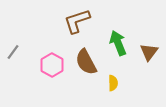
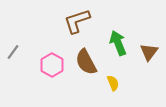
yellow semicircle: rotated 21 degrees counterclockwise
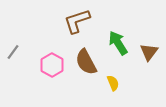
green arrow: rotated 10 degrees counterclockwise
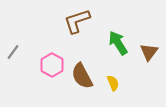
brown semicircle: moved 4 px left, 14 px down
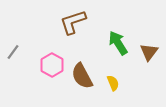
brown L-shape: moved 4 px left, 1 px down
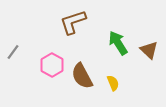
brown triangle: moved 2 px up; rotated 24 degrees counterclockwise
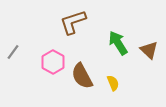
pink hexagon: moved 1 px right, 3 px up
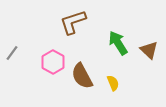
gray line: moved 1 px left, 1 px down
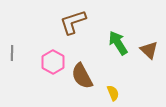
gray line: rotated 35 degrees counterclockwise
yellow semicircle: moved 10 px down
